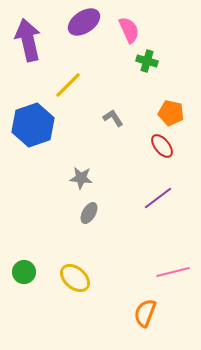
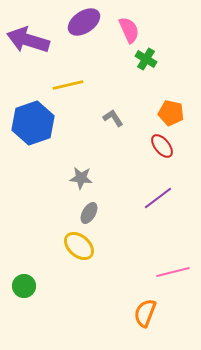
purple arrow: rotated 60 degrees counterclockwise
green cross: moved 1 px left, 2 px up; rotated 15 degrees clockwise
yellow line: rotated 32 degrees clockwise
blue hexagon: moved 2 px up
green circle: moved 14 px down
yellow ellipse: moved 4 px right, 32 px up
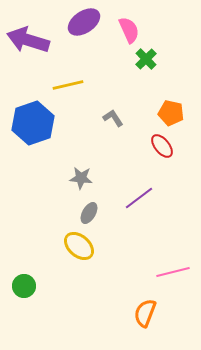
green cross: rotated 15 degrees clockwise
purple line: moved 19 px left
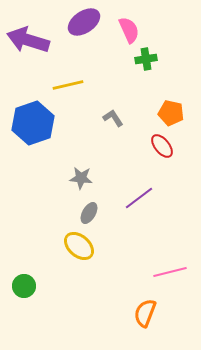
green cross: rotated 35 degrees clockwise
pink line: moved 3 px left
